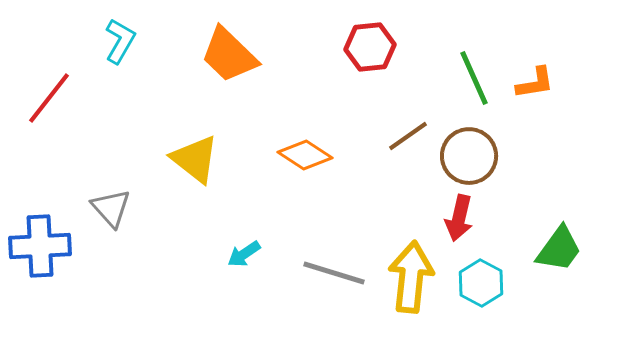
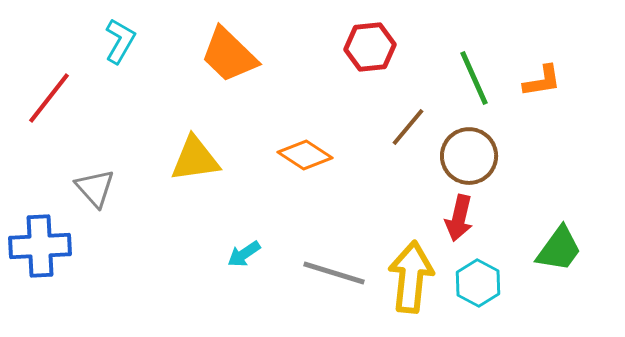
orange L-shape: moved 7 px right, 2 px up
brown line: moved 9 px up; rotated 15 degrees counterclockwise
yellow triangle: rotated 46 degrees counterclockwise
gray triangle: moved 16 px left, 20 px up
cyan hexagon: moved 3 px left
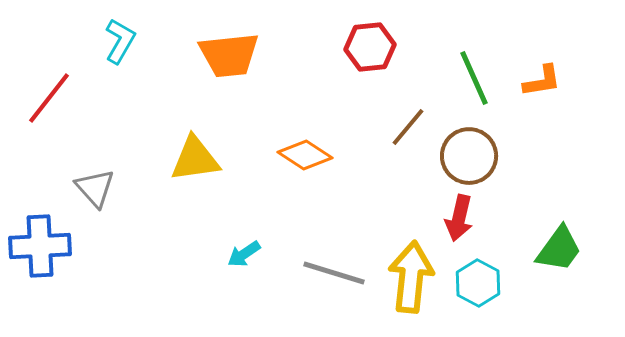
orange trapezoid: rotated 50 degrees counterclockwise
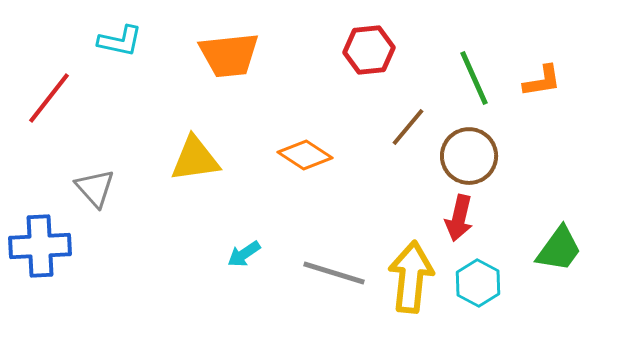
cyan L-shape: rotated 72 degrees clockwise
red hexagon: moved 1 px left, 3 px down
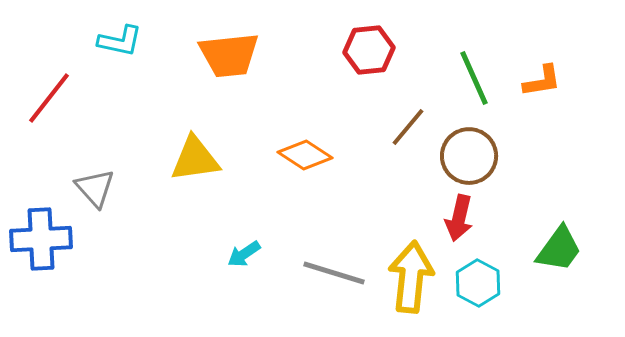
blue cross: moved 1 px right, 7 px up
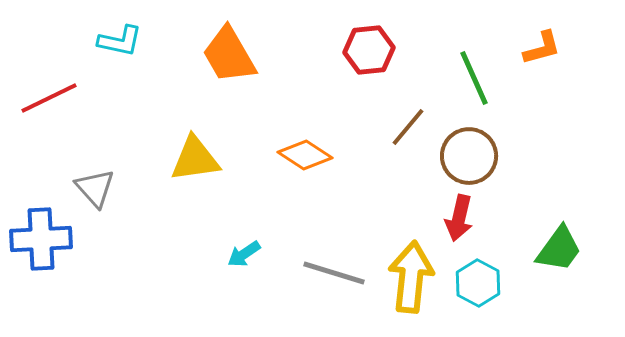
orange trapezoid: rotated 66 degrees clockwise
orange L-shape: moved 33 px up; rotated 6 degrees counterclockwise
red line: rotated 26 degrees clockwise
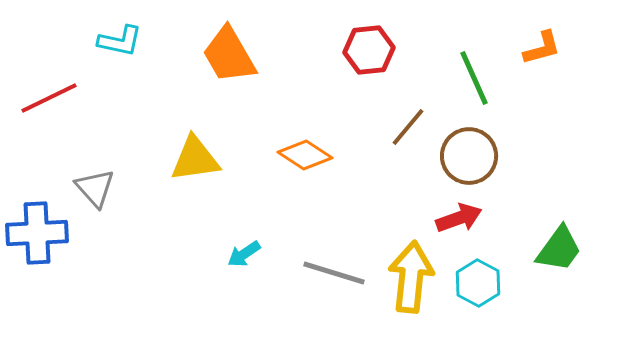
red arrow: rotated 123 degrees counterclockwise
blue cross: moved 4 px left, 6 px up
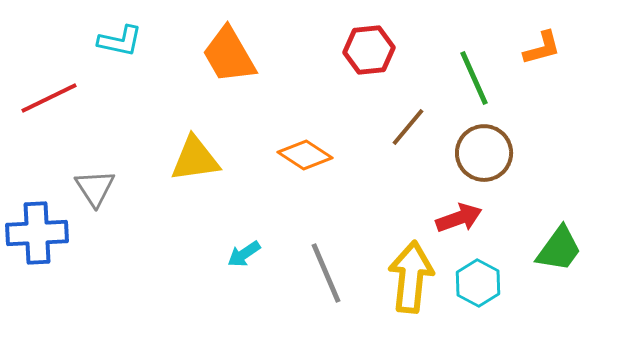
brown circle: moved 15 px right, 3 px up
gray triangle: rotated 9 degrees clockwise
gray line: moved 8 px left; rotated 50 degrees clockwise
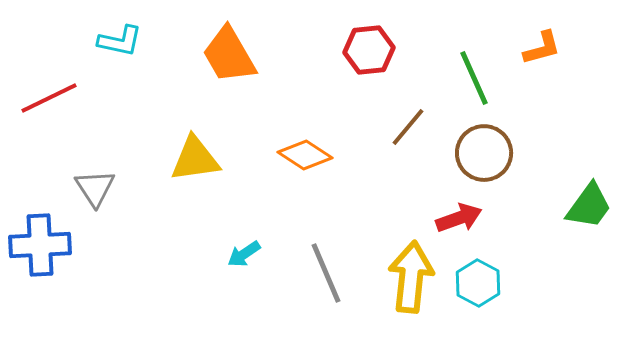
blue cross: moved 3 px right, 12 px down
green trapezoid: moved 30 px right, 43 px up
